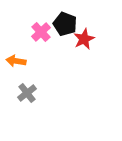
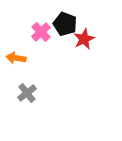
orange arrow: moved 3 px up
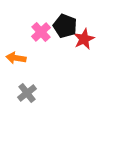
black pentagon: moved 2 px down
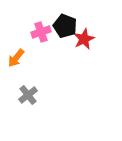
pink cross: rotated 24 degrees clockwise
orange arrow: rotated 60 degrees counterclockwise
gray cross: moved 1 px right, 2 px down
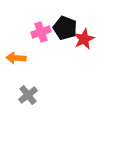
black pentagon: moved 2 px down
orange arrow: rotated 54 degrees clockwise
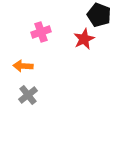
black pentagon: moved 34 px right, 13 px up
orange arrow: moved 7 px right, 8 px down
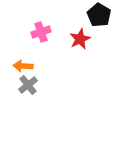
black pentagon: rotated 10 degrees clockwise
red star: moved 4 px left
gray cross: moved 10 px up
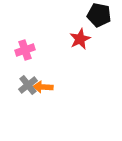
black pentagon: rotated 20 degrees counterclockwise
pink cross: moved 16 px left, 18 px down
orange arrow: moved 20 px right, 21 px down
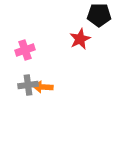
black pentagon: rotated 10 degrees counterclockwise
gray cross: rotated 30 degrees clockwise
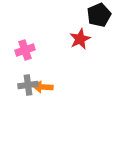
black pentagon: rotated 25 degrees counterclockwise
